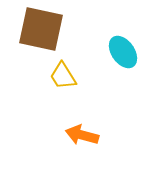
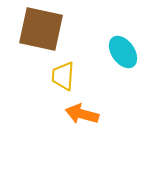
yellow trapezoid: rotated 36 degrees clockwise
orange arrow: moved 21 px up
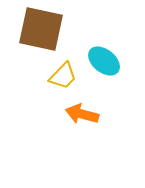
cyan ellipse: moved 19 px left, 9 px down; rotated 16 degrees counterclockwise
yellow trapezoid: rotated 140 degrees counterclockwise
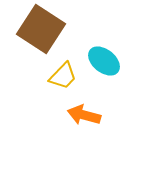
brown square: rotated 21 degrees clockwise
orange arrow: moved 2 px right, 1 px down
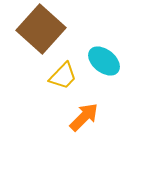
brown square: rotated 9 degrees clockwise
orange arrow: moved 2 px down; rotated 120 degrees clockwise
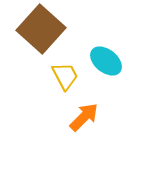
cyan ellipse: moved 2 px right
yellow trapezoid: moved 2 px right; rotated 72 degrees counterclockwise
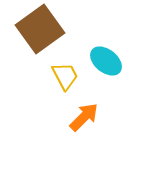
brown square: moved 1 px left; rotated 12 degrees clockwise
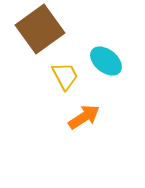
orange arrow: rotated 12 degrees clockwise
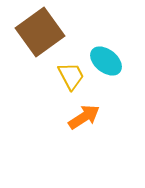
brown square: moved 3 px down
yellow trapezoid: moved 6 px right
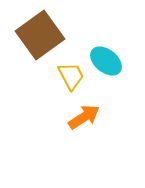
brown square: moved 3 px down
